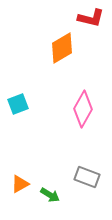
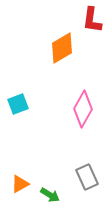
red L-shape: moved 1 px right, 2 px down; rotated 84 degrees clockwise
gray rectangle: rotated 45 degrees clockwise
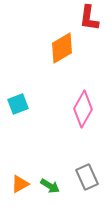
red L-shape: moved 3 px left, 2 px up
green arrow: moved 9 px up
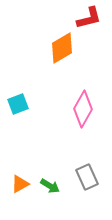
red L-shape: rotated 112 degrees counterclockwise
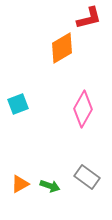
gray rectangle: rotated 30 degrees counterclockwise
green arrow: rotated 12 degrees counterclockwise
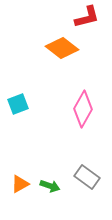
red L-shape: moved 2 px left, 1 px up
orange diamond: rotated 68 degrees clockwise
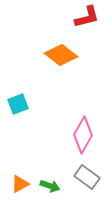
orange diamond: moved 1 px left, 7 px down
pink diamond: moved 26 px down
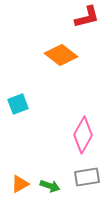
gray rectangle: rotated 45 degrees counterclockwise
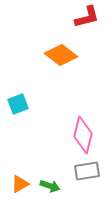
pink diamond: rotated 15 degrees counterclockwise
gray rectangle: moved 6 px up
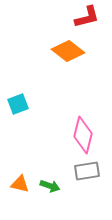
orange diamond: moved 7 px right, 4 px up
orange triangle: rotated 42 degrees clockwise
